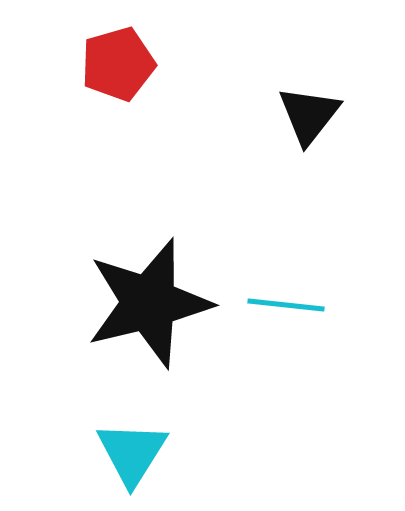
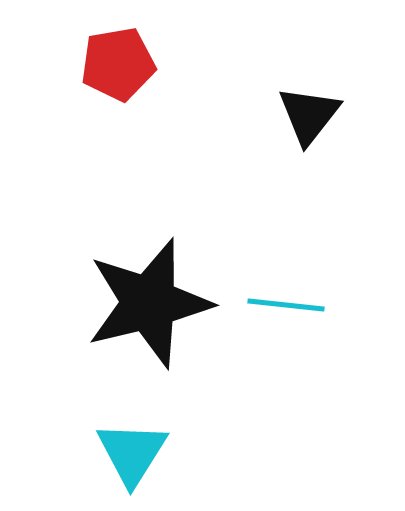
red pentagon: rotated 6 degrees clockwise
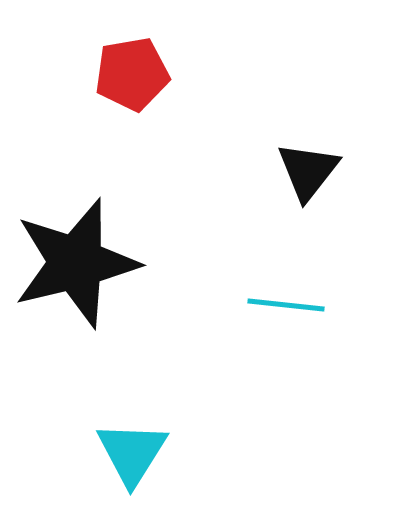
red pentagon: moved 14 px right, 10 px down
black triangle: moved 1 px left, 56 px down
black star: moved 73 px left, 40 px up
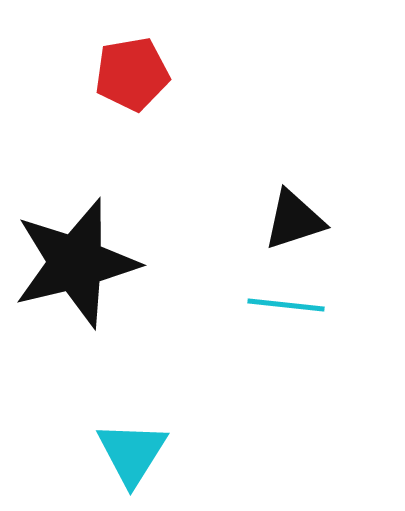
black triangle: moved 14 px left, 49 px down; rotated 34 degrees clockwise
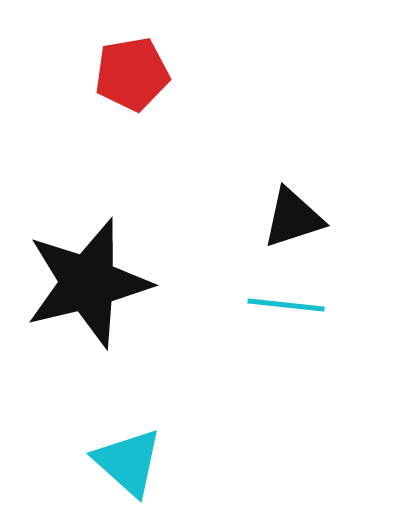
black triangle: moved 1 px left, 2 px up
black star: moved 12 px right, 20 px down
cyan triangle: moved 4 px left, 9 px down; rotated 20 degrees counterclockwise
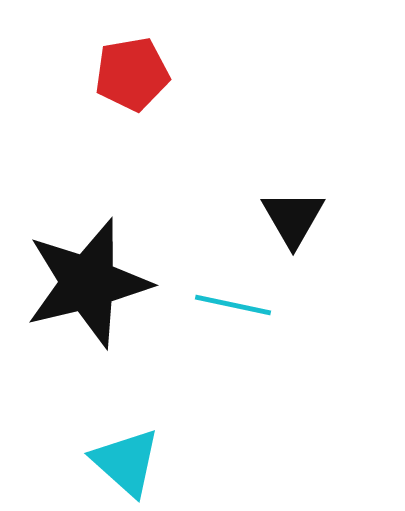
black triangle: rotated 42 degrees counterclockwise
cyan line: moved 53 px left; rotated 6 degrees clockwise
cyan triangle: moved 2 px left
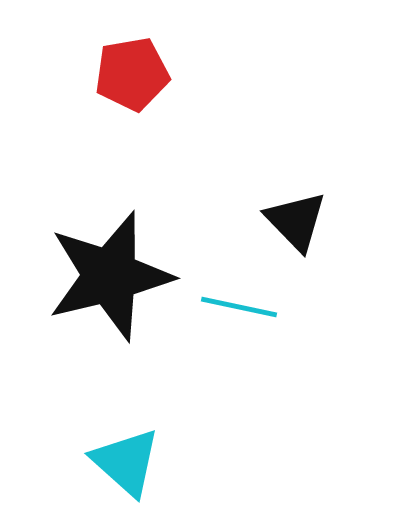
black triangle: moved 3 px right, 3 px down; rotated 14 degrees counterclockwise
black star: moved 22 px right, 7 px up
cyan line: moved 6 px right, 2 px down
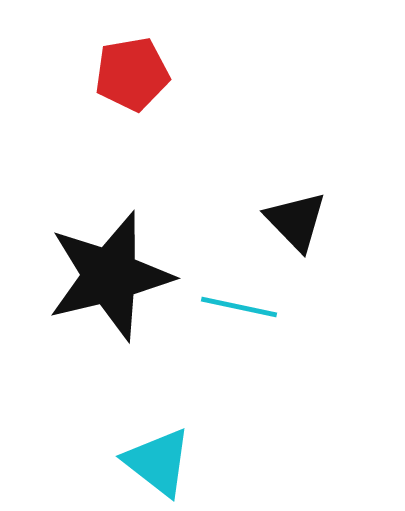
cyan triangle: moved 32 px right; rotated 4 degrees counterclockwise
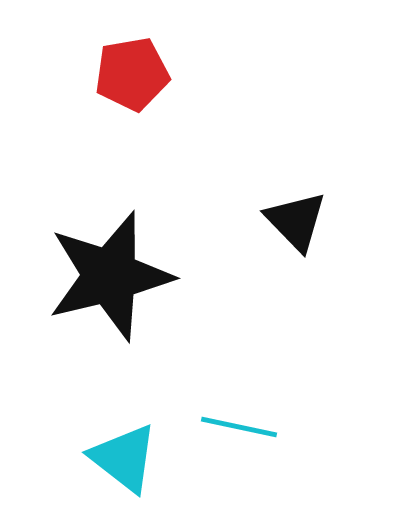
cyan line: moved 120 px down
cyan triangle: moved 34 px left, 4 px up
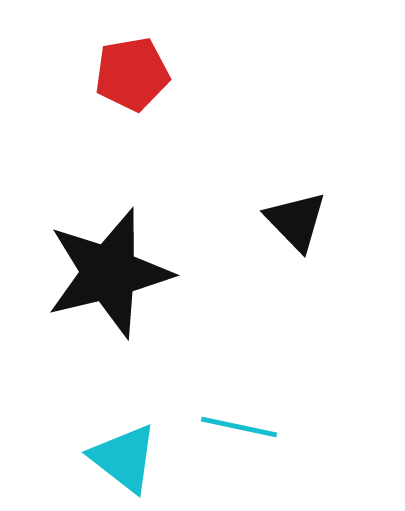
black star: moved 1 px left, 3 px up
